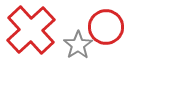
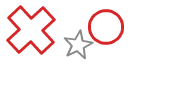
gray star: rotated 8 degrees clockwise
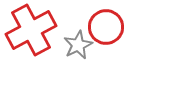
red cross: rotated 15 degrees clockwise
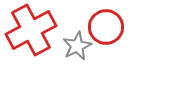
gray star: moved 1 px left, 1 px down
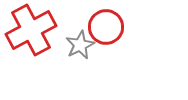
gray star: moved 3 px right, 1 px up
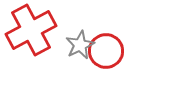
red circle: moved 24 px down
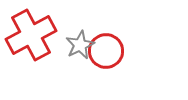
red cross: moved 5 px down
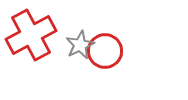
red circle: moved 1 px left
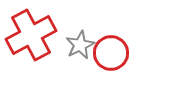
red circle: moved 6 px right, 2 px down
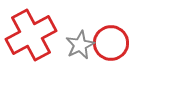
red circle: moved 10 px up
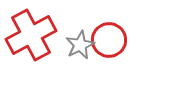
red circle: moved 2 px left, 3 px up
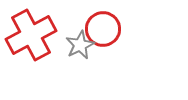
red circle: moved 6 px left, 11 px up
